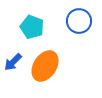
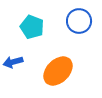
blue arrow: rotated 30 degrees clockwise
orange ellipse: moved 13 px right, 5 px down; rotated 12 degrees clockwise
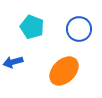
blue circle: moved 8 px down
orange ellipse: moved 6 px right
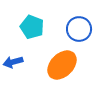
orange ellipse: moved 2 px left, 6 px up
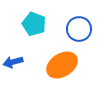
cyan pentagon: moved 2 px right, 3 px up
orange ellipse: rotated 12 degrees clockwise
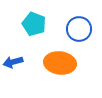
orange ellipse: moved 2 px left, 2 px up; rotated 40 degrees clockwise
